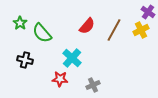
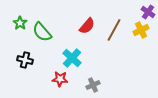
green semicircle: moved 1 px up
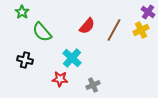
green star: moved 2 px right, 11 px up
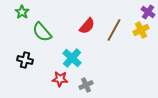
gray cross: moved 7 px left
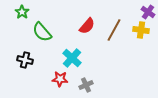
yellow cross: rotated 35 degrees clockwise
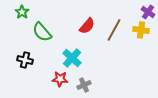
gray cross: moved 2 px left
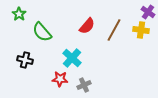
green star: moved 3 px left, 2 px down
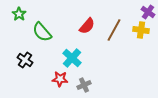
black cross: rotated 21 degrees clockwise
